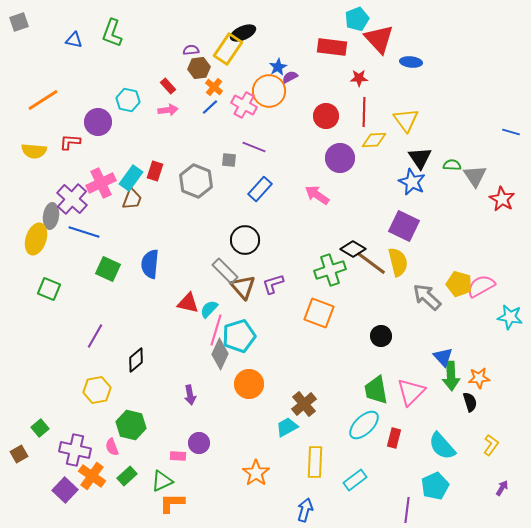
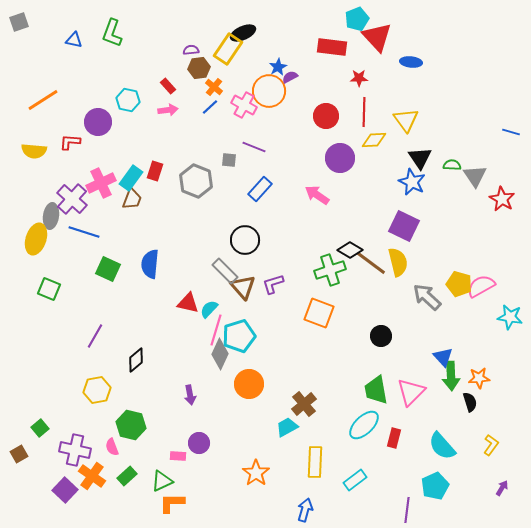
red triangle at (379, 39): moved 2 px left, 2 px up
black diamond at (353, 249): moved 3 px left, 1 px down
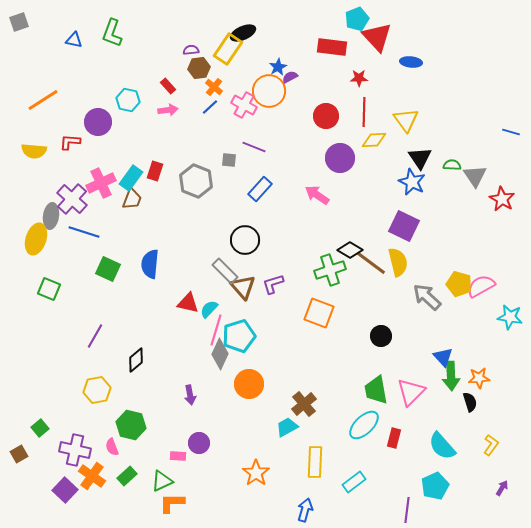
cyan rectangle at (355, 480): moved 1 px left, 2 px down
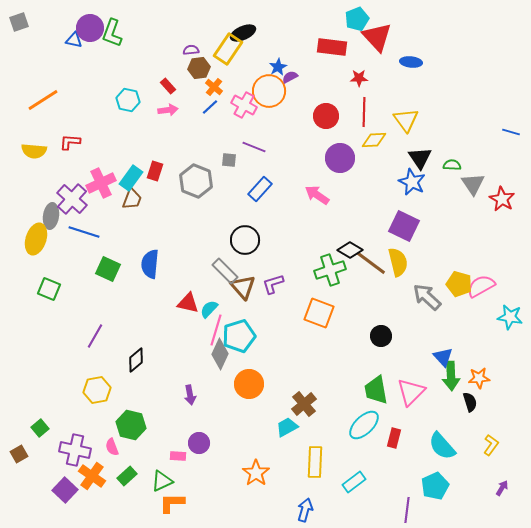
purple circle at (98, 122): moved 8 px left, 94 px up
gray triangle at (475, 176): moved 2 px left, 8 px down
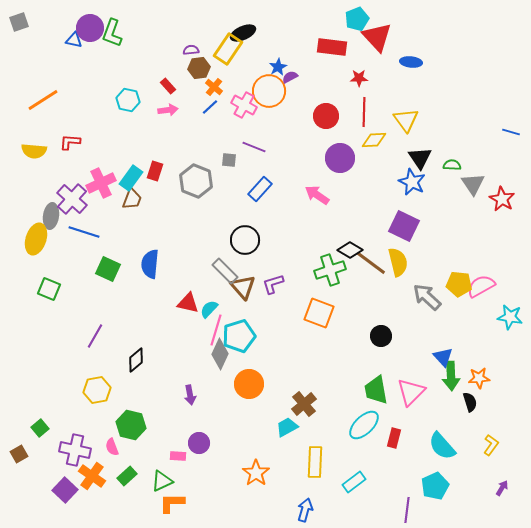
yellow pentagon at (459, 284): rotated 10 degrees counterclockwise
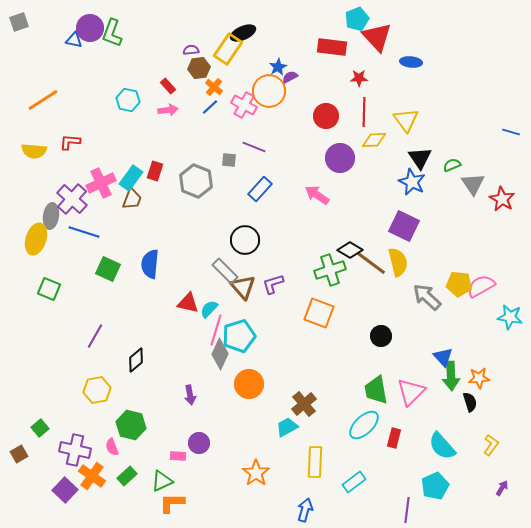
green semicircle at (452, 165): rotated 24 degrees counterclockwise
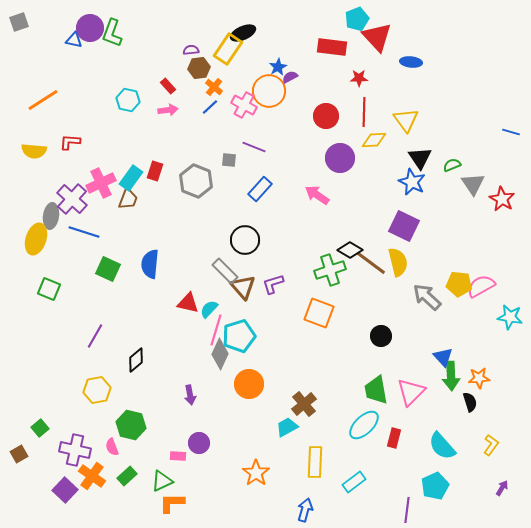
brown trapezoid at (132, 199): moved 4 px left
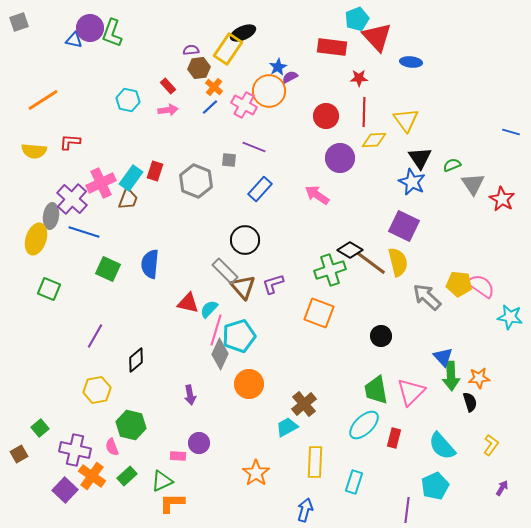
pink semicircle at (481, 286): rotated 64 degrees clockwise
cyan rectangle at (354, 482): rotated 35 degrees counterclockwise
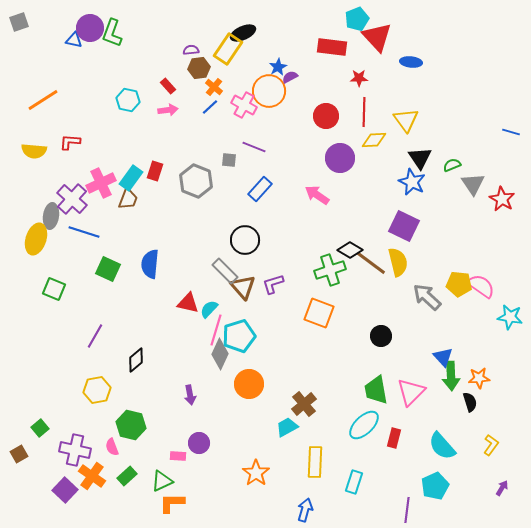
green square at (49, 289): moved 5 px right
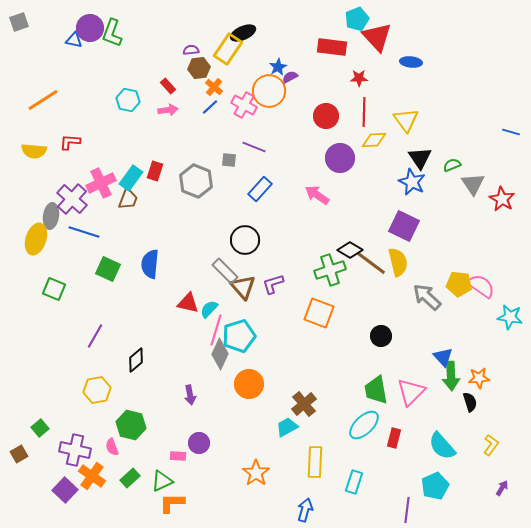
green rectangle at (127, 476): moved 3 px right, 2 px down
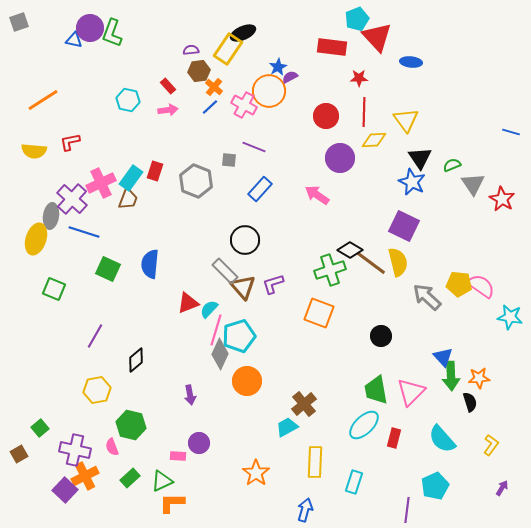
brown hexagon at (199, 68): moved 3 px down
red L-shape at (70, 142): rotated 15 degrees counterclockwise
red triangle at (188, 303): rotated 35 degrees counterclockwise
orange circle at (249, 384): moved 2 px left, 3 px up
cyan semicircle at (442, 446): moved 7 px up
orange cross at (92, 476): moved 7 px left; rotated 28 degrees clockwise
